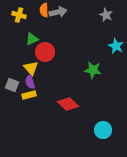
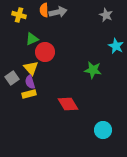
gray square: moved 7 px up; rotated 32 degrees clockwise
yellow rectangle: moved 1 px up
red diamond: rotated 15 degrees clockwise
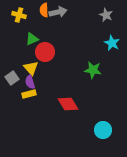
cyan star: moved 4 px left, 3 px up
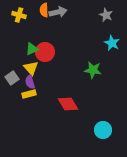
green triangle: moved 10 px down
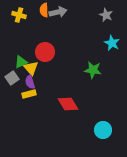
green triangle: moved 11 px left, 13 px down
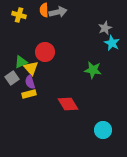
gray star: moved 1 px left, 13 px down; rotated 24 degrees clockwise
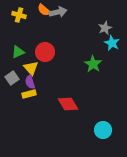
orange semicircle: rotated 48 degrees counterclockwise
green triangle: moved 3 px left, 10 px up
green star: moved 6 px up; rotated 24 degrees clockwise
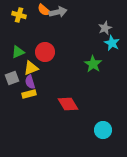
yellow triangle: rotated 49 degrees clockwise
gray square: rotated 16 degrees clockwise
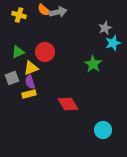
cyan star: moved 1 px right; rotated 28 degrees clockwise
